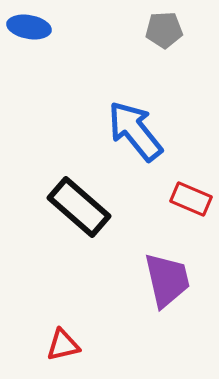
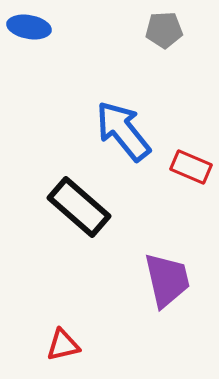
blue arrow: moved 12 px left
red rectangle: moved 32 px up
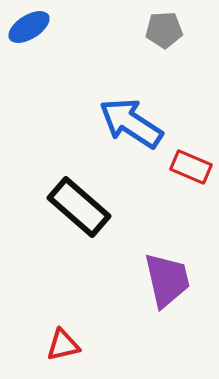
blue ellipse: rotated 42 degrees counterclockwise
blue arrow: moved 8 px right, 8 px up; rotated 18 degrees counterclockwise
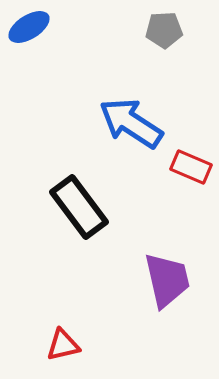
black rectangle: rotated 12 degrees clockwise
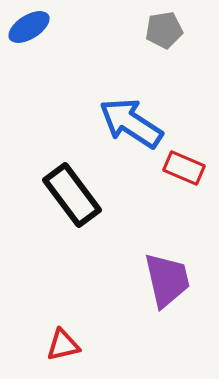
gray pentagon: rotated 6 degrees counterclockwise
red rectangle: moved 7 px left, 1 px down
black rectangle: moved 7 px left, 12 px up
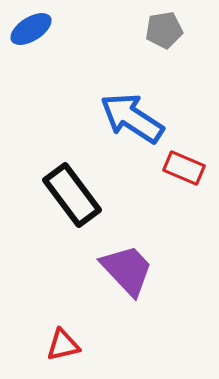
blue ellipse: moved 2 px right, 2 px down
blue arrow: moved 1 px right, 5 px up
purple trapezoid: moved 40 px left, 10 px up; rotated 30 degrees counterclockwise
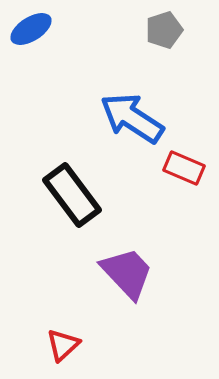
gray pentagon: rotated 9 degrees counterclockwise
purple trapezoid: moved 3 px down
red triangle: rotated 30 degrees counterclockwise
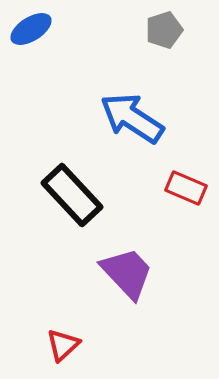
red rectangle: moved 2 px right, 20 px down
black rectangle: rotated 6 degrees counterclockwise
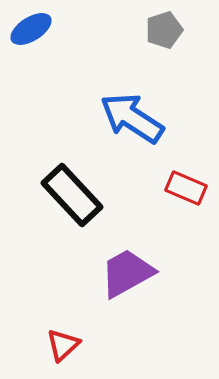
purple trapezoid: rotated 76 degrees counterclockwise
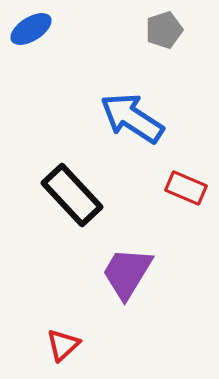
purple trapezoid: rotated 30 degrees counterclockwise
